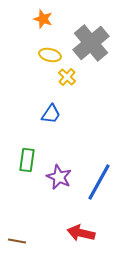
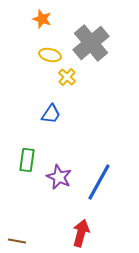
orange star: moved 1 px left
red arrow: rotated 92 degrees clockwise
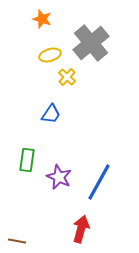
yellow ellipse: rotated 30 degrees counterclockwise
red arrow: moved 4 px up
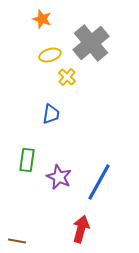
blue trapezoid: rotated 25 degrees counterclockwise
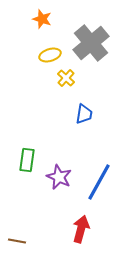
yellow cross: moved 1 px left, 1 px down
blue trapezoid: moved 33 px right
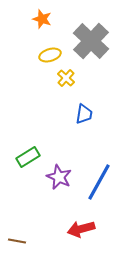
gray cross: moved 2 px up; rotated 6 degrees counterclockwise
green rectangle: moved 1 px right, 3 px up; rotated 50 degrees clockwise
red arrow: rotated 120 degrees counterclockwise
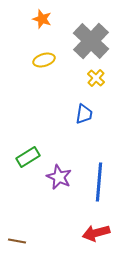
yellow ellipse: moved 6 px left, 5 px down
yellow cross: moved 30 px right
blue line: rotated 24 degrees counterclockwise
red arrow: moved 15 px right, 4 px down
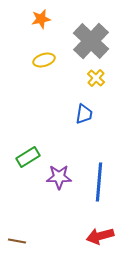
orange star: moved 1 px left; rotated 30 degrees counterclockwise
purple star: rotated 25 degrees counterclockwise
red arrow: moved 4 px right, 3 px down
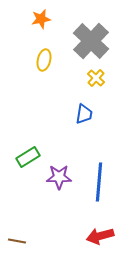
yellow ellipse: rotated 60 degrees counterclockwise
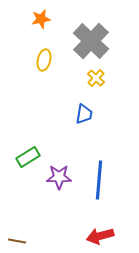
blue line: moved 2 px up
